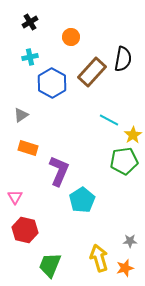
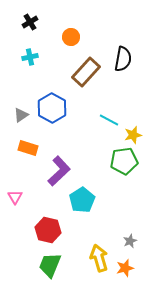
brown rectangle: moved 6 px left
blue hexagon: moved 25 px down
yellow star: rotated 18 degrees clockwise
purple L-shape: rotated 24 degrees clockwise
red hexagon: moved 23 px right
gray star: rotated 24 degrees counterclockwise
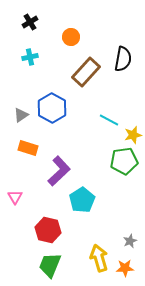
orange star: rotated 12 degrees clockwise
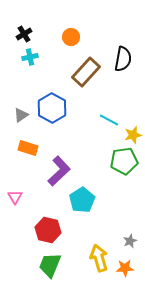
black cross: moved 6 px left, 12 px down
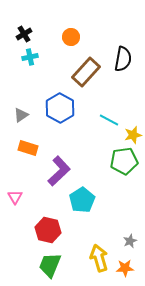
blue hexagon: moved 8 px right
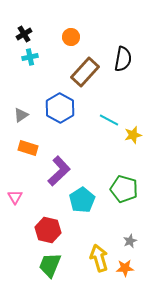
brown rectangle: moved 1 px left
green pentagon: moved 28 px down; rotated 24 degrees clockwise
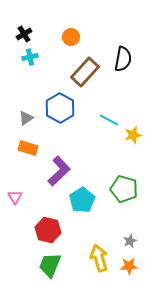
gray triangle: moved 5 px right, 3 px down
orange star: moved 4 px right, 2 px up
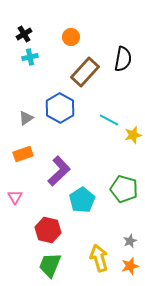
orange rectangle: moved 5 px left, 6 px down; rotated 36 degrees counterclockwise
orange star: moved 1 px right; rotated 12 degrees counterclockwise
